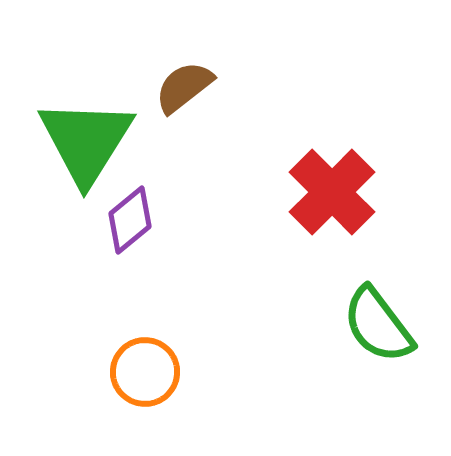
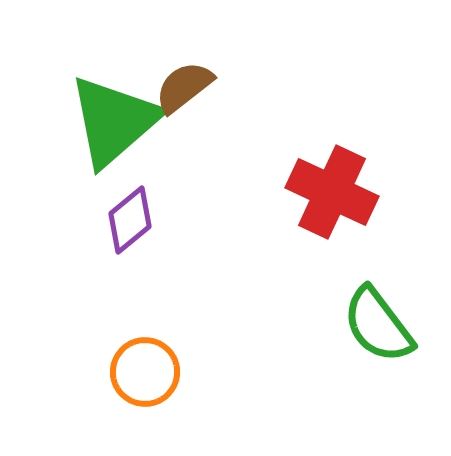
green triangle: moved 28 px right, 20 px up; rotated 17 degrees clockwise
red cross: rotated 20 degrees counterclockwise
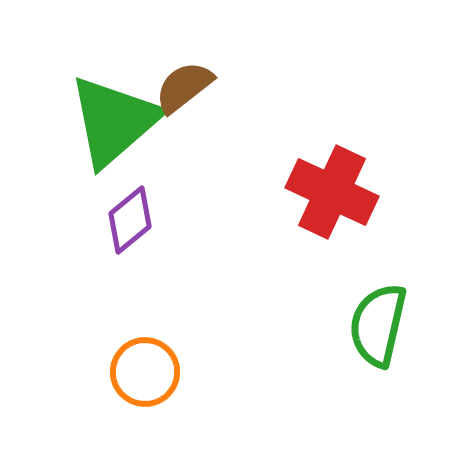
green semicircle: rotated 50 degrees clockwise
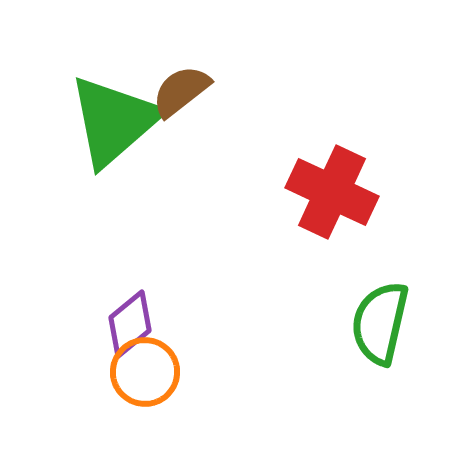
brown semicircle: moved 3 px left, 4 px down
purple diamond: moved 104 px down
green semicircle: moved 2 px right, 2 px up
